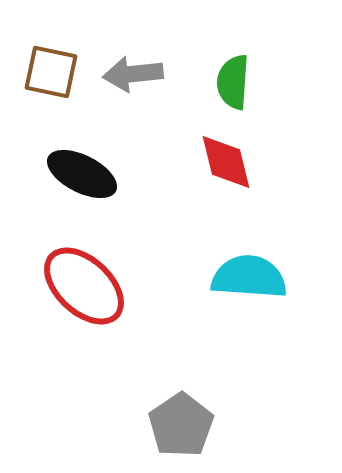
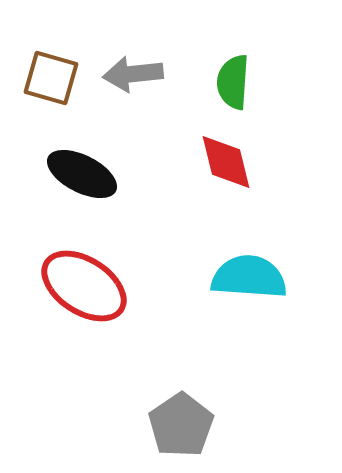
brown square: moved 6 px down; rotated 4 degrees clockwise
red ellipse: rotated 10 degrees counterclockwise
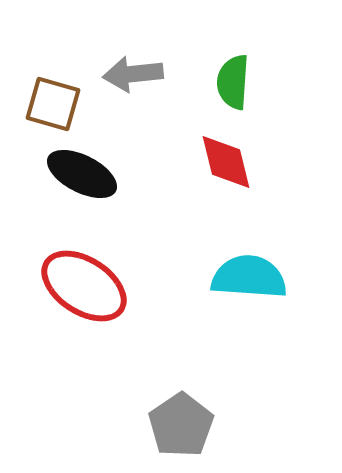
brown square: moved 2 px right, 26 px down
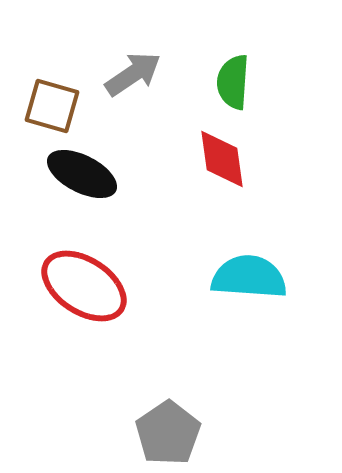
gray arrow: rotated 152 degrees clockwise
brown square: moved 1 px left, 2 px down
red diamond: moved 4 px left, 3 px up; rotated 6 degrees clockwise
gray pentagon: moved 13 px left, 8 px down
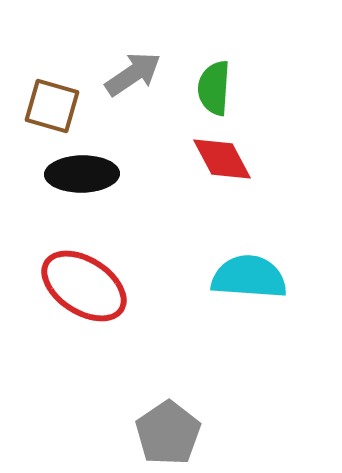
green semicircle: moved 19 px left, 6 px down
red diamond: rotated 20 degrees counterclockwise
black ellipse: rotated 28 degrees counterclockwise
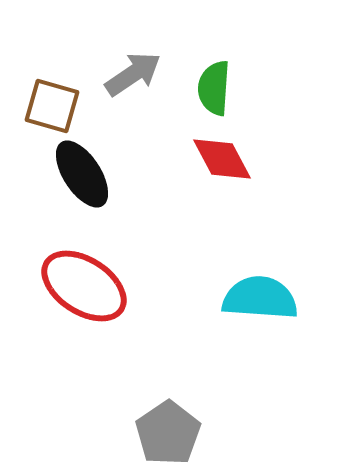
black ellipse: rotated 58 degrees clockwise
cyan semicircle: moved 11 px right, 21 px down
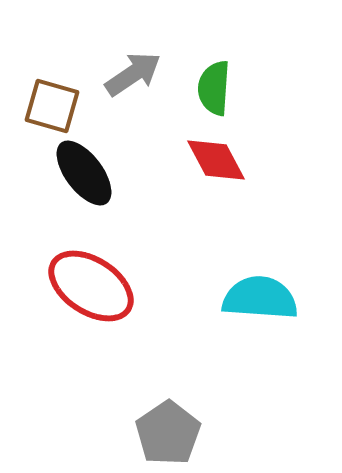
red diamond: moved 6 px left, 1 px down
black ellipse: moved 2 px right, 1 px up; rotated 4 degrees counterclockwise
red ellipse: moved 7 px right
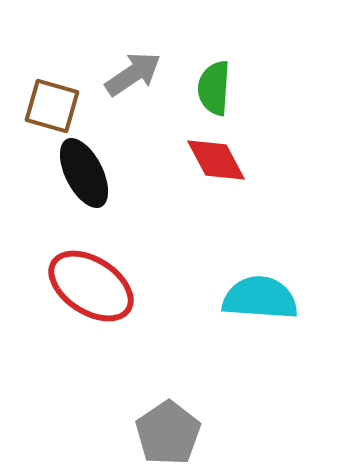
black ellipse: rotated 10 degrees clockwise
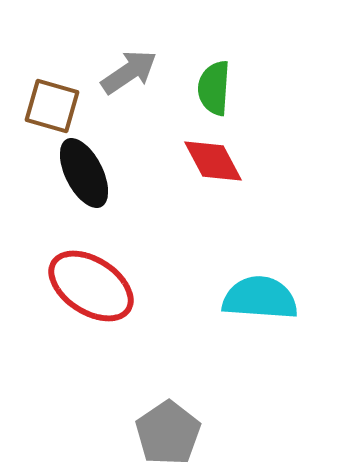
gray arrow: moved 4 px left, 2 px up
red diamond: moved 3 px left, 1 px down
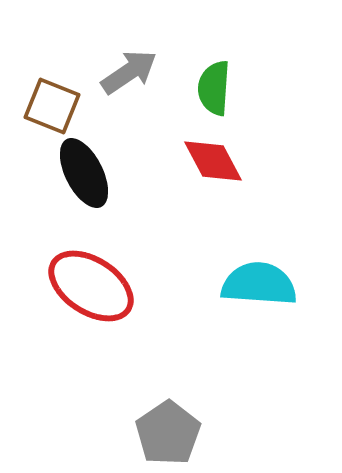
brown square: rotated 6 degrees clockwise
cyan semicircle: moved 1 px left, 14 px up
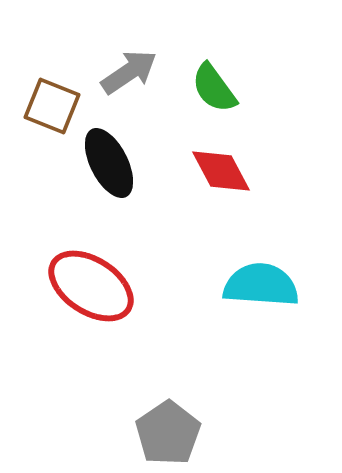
green semicircle: rotated 40 degrees counterclockwise
red diamond: moved 8 px right, 10 px down
black ellipse: moved 25 px right, 10 px up
cyan semicircle: moved 2 px right, 1 px down
